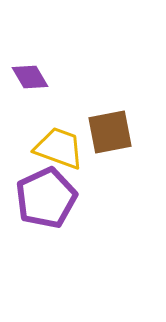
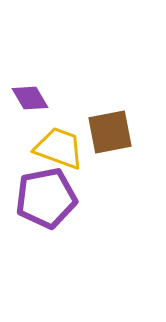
purple diamond: moved 21 px down
purple pentagon: rotated 14 degrees clockwise
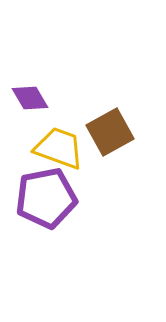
brown square: rotated 18 degrees counterclockwise
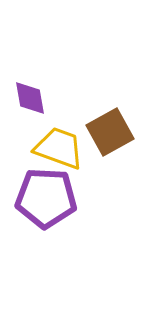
purple diamond: rotated 21 degrees clockwise
purple pentagon: rotated 14 degrees clockwise
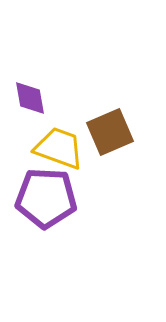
brown square: rotated 6 degrees clockwise
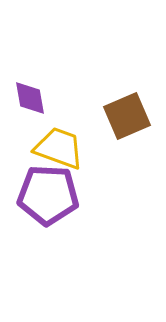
brown square: moved 17 px right, 16 px up
purple pentagon: moved 2 px right, 3 px up
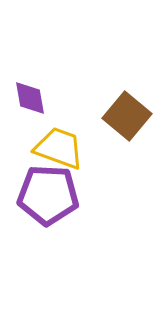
brown square: rotated 27 degrees counterclockwise
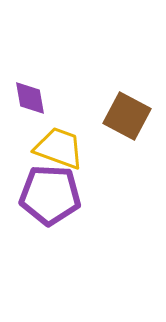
brown square: rotated 12 degrees counterclockwise
purple pentagon: moved 2 px right
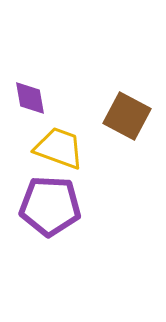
purple pentagon: moved 11 px down
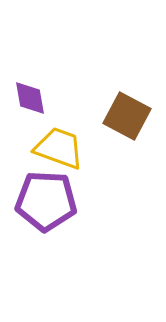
purple pentagon: moved 4 px left, 5 px up
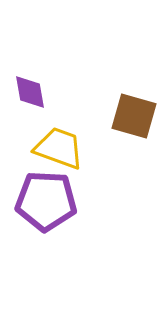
purple diamond: moved 6 px up
brown square: moved 7 px right; rotated 12 degrees counterclockwise
